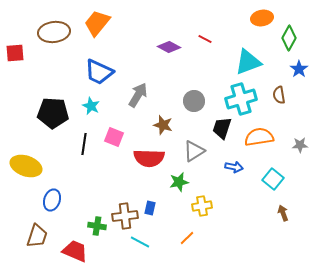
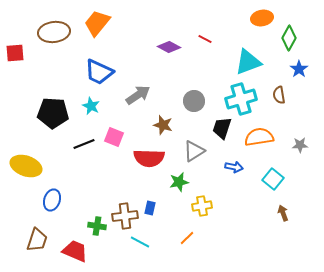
gray arrow: rotated 25 degrees clockwise
black line: rotated 60 degrees clockwise
brown trapezoid: moved 4 px down
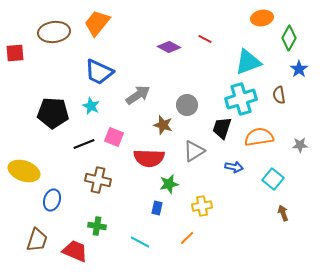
gray circle: moved 7 px left, 4 px down
yellow ellipse: moved 2 px left, 5 px down
green star: moved 10 px left, 2 px down
blue rectangle: moved 7 px right
brown cross: moved 27 px left, 36 px up; rotated 20 degrees clockwise
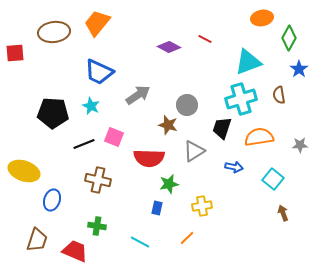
brown star: moved 5 px right
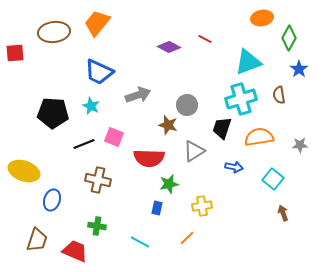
gray arrow: rotated 15 degrees clockwise
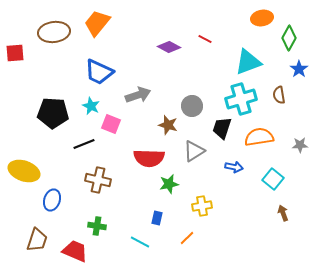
gray circle: moved 5 px right, 1 px down
pink square: moved 3 px left, 13 px up
blue rectangle: moved 10 px down
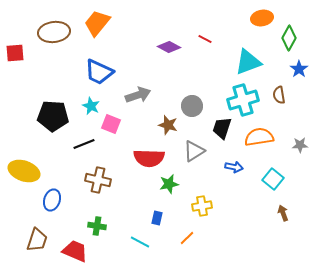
cyan cross: moved 2 px right, 1 px down
black pentagon: moved 3 px down
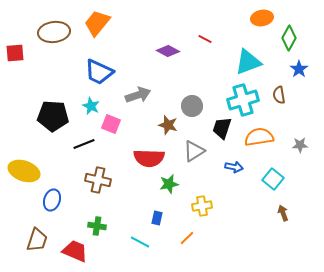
purple diamond: moved 1 px left, 4 px down
